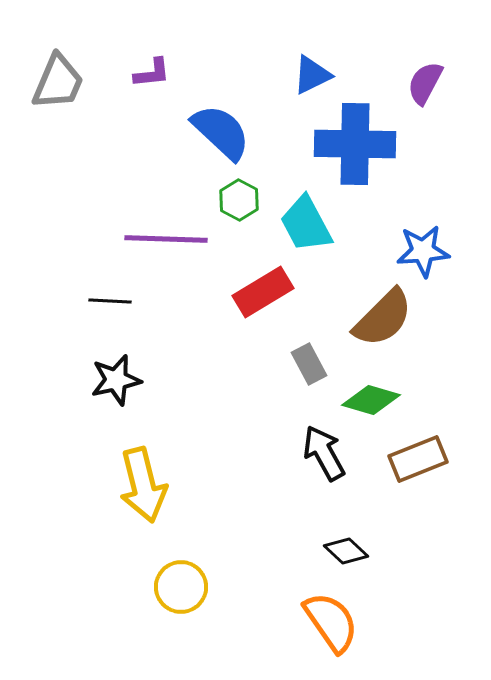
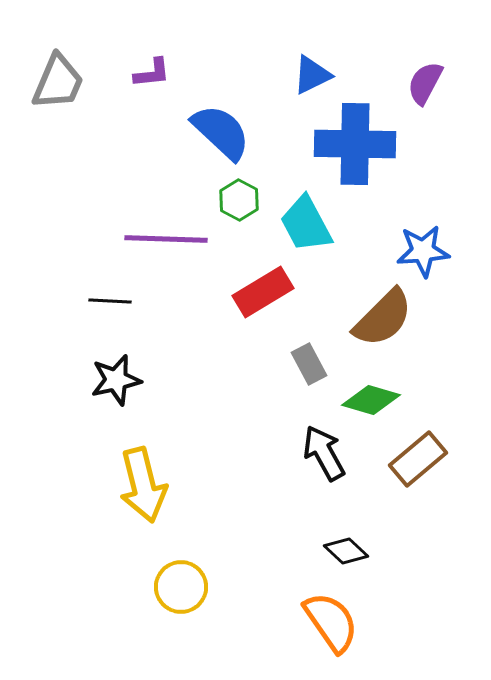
brown rectangle: rotated 18 degrees counterclockwise
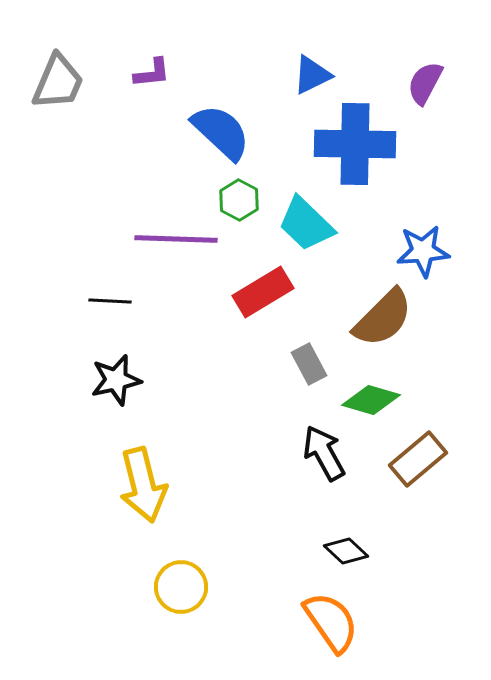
cyan trapezoid: rotated 18 degrees counterclockwise
purple line: moved 10 px right
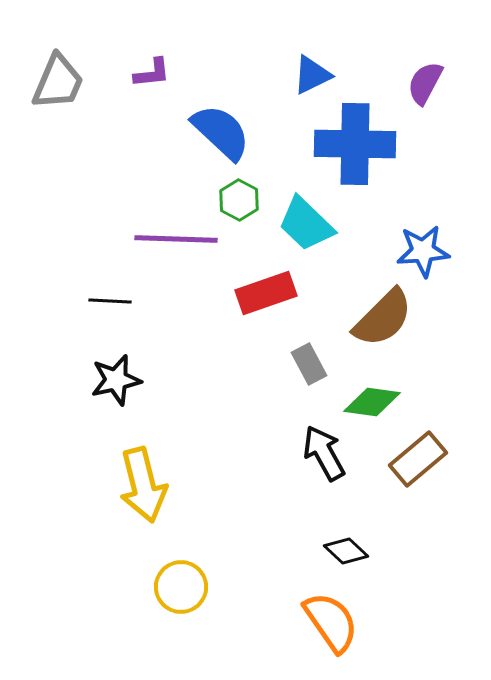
red rectangle: moved 3 px right, 1 px down; rotated 12 degrees clockwise
green diamond: moved 1 px right, 2 px down; rotated 8 degrees counterclockwise
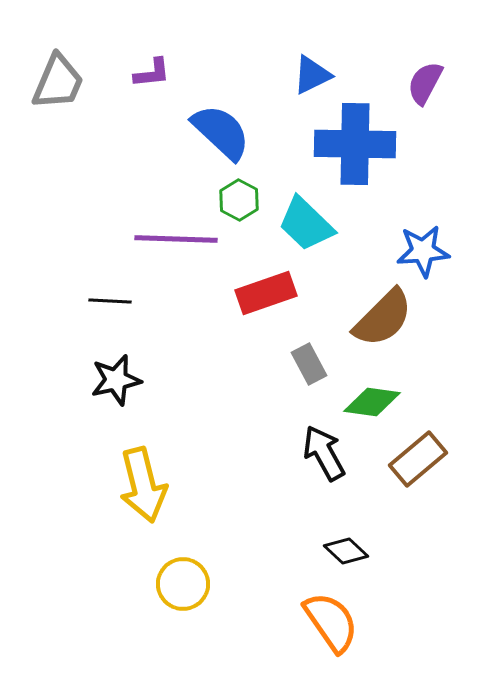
yellow circle: moved 2 px right, 3 px up
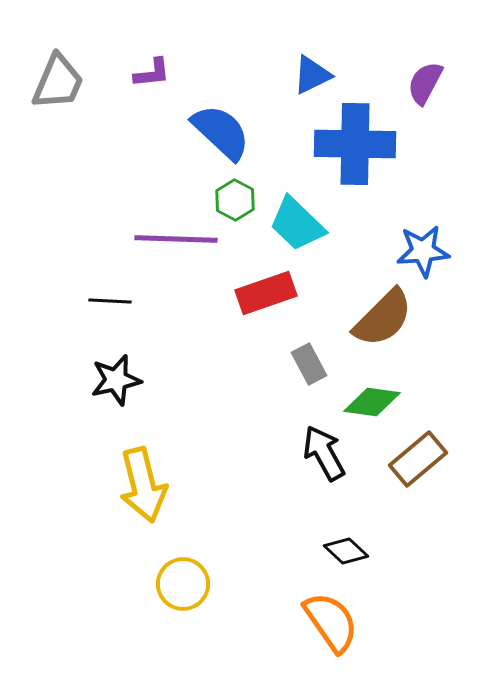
green hexagon: moved 4 px left
cyan trapezoid: moved 9 px left
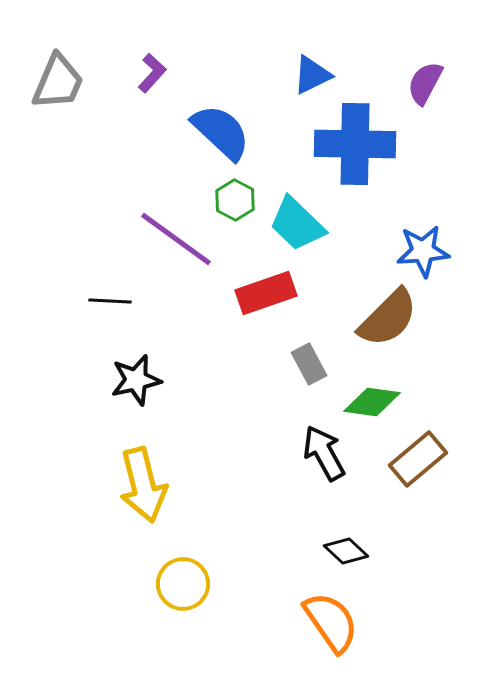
purple L-shape: rotated 42 degrees counterclockwise
purple line: rotated 34 degrees clockwise
brown semicircle: moved 5 px right
black star: moved 20 px right
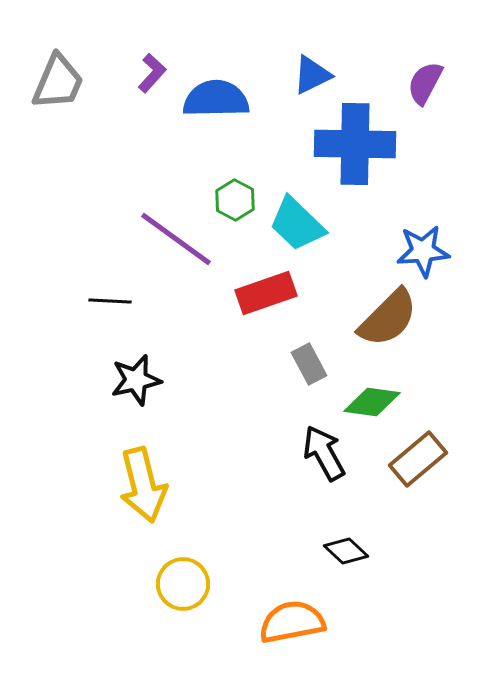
blue semicircle: moved 5 px left, 33 px up; rotated 44 degrees counterclockwise
orange semicircle: moved 39 px left; rotated 66 degrees counterclockwise
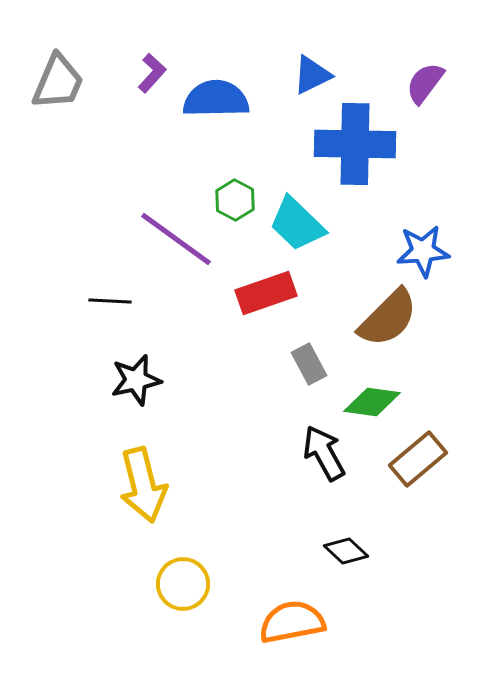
purple semicircle: rotated 9 degrees clockwise
